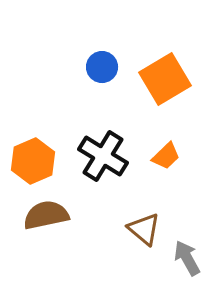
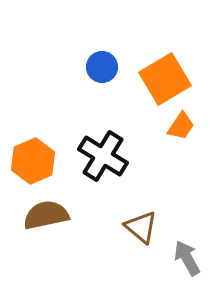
orange trapezoid: moved 15 px right, 30 px up; rotated 12 degrees counterclockwise
brown triangle: moved 3 px left, 2 px up
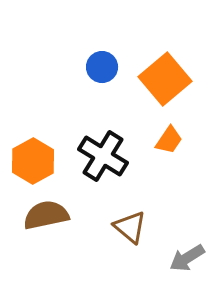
orange square: rotated 9 degrees counterclockwise
orange trapezoid: moved 12 px left, 14 px down
orange hexagon: rotated 6 degrees counterclockwise
brown triangle: moved 11 px left
gray arrow: rotated 93 degrees counterclockwise
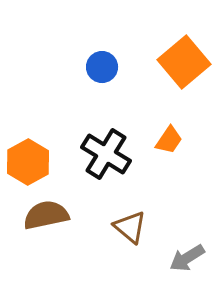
orange square: moved 19 px right, 17 px up
black cross: moved 3 px right, 2 px up
orange hexagon: moved 5 px left, 1 px down
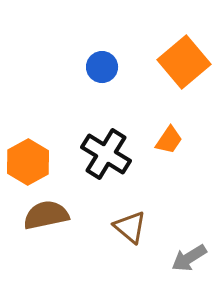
gray arrow: moved 2 px right
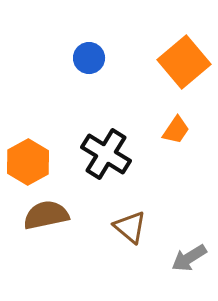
blue circle: moved 13 px left, 9 px up
orange trapezoid: moved 7 px right, 10 px up
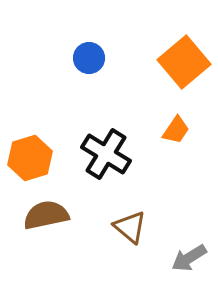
orange hexagon: moved 2 px right, 4 px up; rotated 12 degrees clockwise
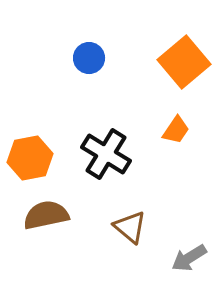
orange hexagon: rotated 6 degrees clockwise
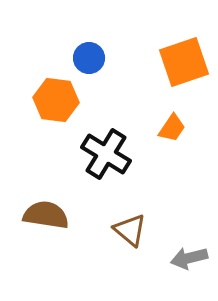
orange square: rotated 21 degrees clockwise
orange trapezoid: moved 4 px left, 2 px up
orange hexagon: moved 26 px right, 58 px up; rotated 18 degrees clockwise
brown semicircle: rotated 21 degrees clockwise
brown triangle: moved 3 px down
gray arrow: rotated 18 degrees clockwise
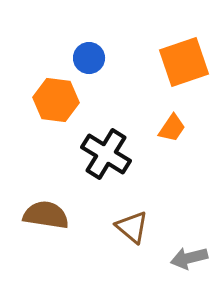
brown triangle: moved 2 px right, 3 px up
